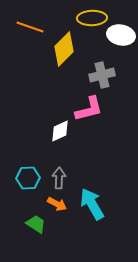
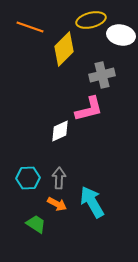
yellow ellipse: moved 1 px left, 2 px down; rotated 12 degrees counterclockwise
cyan arrow: moved 2 px up
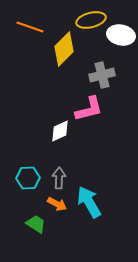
cyan arrow: moved 3 px left
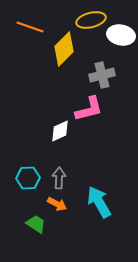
cyan arrow: moved 10 px right
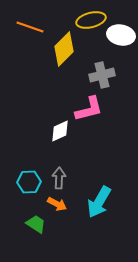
cyan hexagon: moved 1 px right, 4 px down
cyan arrow: rotated 120 degrees counterclockwise
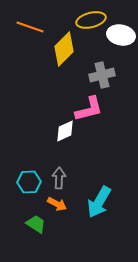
white diamond: moved 5 px right
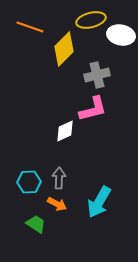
gray cross: moved 5 px left
pink L-shape: moved 4 px right
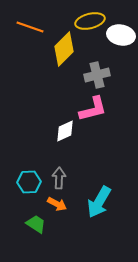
yellow ellipse: moved 1 px left, 1 px down
